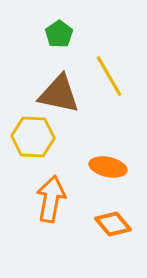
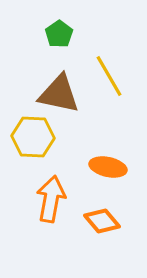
orange diamond: moved 11 px left, 3 px up
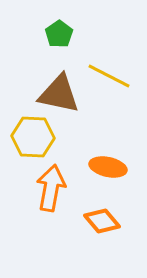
yellow line: rotated 33 degrees counterclockwise
orange arrow: moved 11 px up
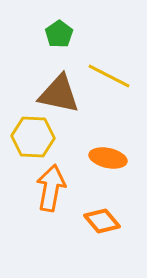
orange ellipse: moved 9 px up
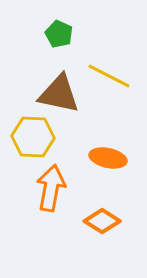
green pentagon: rotated 12 degrees counterclockwise
orange diamond: rotated 18 degrees counterclockwise
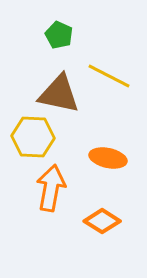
green pentagon: moved 1 px down
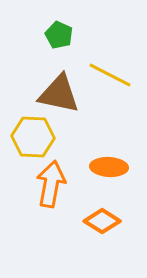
yellow line: moved 1 px right, 1 px up
orange ellipse: moved 1 px right, 9 px down; rotated 9 degrees counterclockwise
orange arrow: moved 4 px up
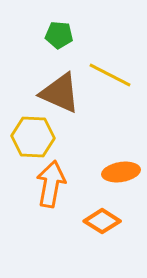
green pentagon: rotated 20 degrees counterclockwise
brown triangle: moved 1 px right, 1 px up; rotated 12 degrees clockwise
orange ellipse: moved 12 px right, 5 px down; rotated 12 degrees counterclockwise
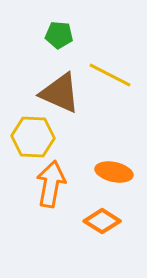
orange ellipse: moved 7 px left; rotated 21 degrees clockwise
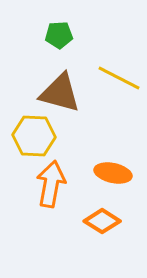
green pentagon: rotated 8 degrees counterclockwise
yellow line: moved 9 px right, 3 px down
brown triangle: rotated 9 degrees counterclockwise
yellow hexagon: moved 1 px right, 1 px up
orange ellipse: moved 1 px left, 1 px down
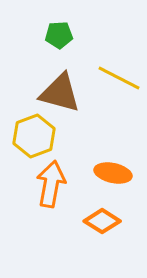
yellow hexagon: rotated 24 degrees counterclockwise
